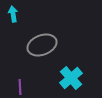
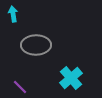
gray ellipse: moved 6 px left; rotated 20 degrees clockwise
purple line: rotated 42 degrees counterclockwise
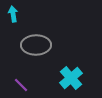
purple line: moved 1 px right, 2 px up
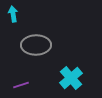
purple line: rotated 63 degrees counterclockwise
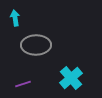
cyan arrow: moved 2 px right, 4 px down
purple line: moved 2 px right, 1 px up
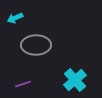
cyan arrow: rotated 105 degrees counterclockwise
cyan cross: moved 4 px right, 2 px down
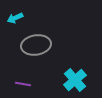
gray ellipse: rotated 8 degrees counterclockwise
purple line: rotated 28 degrees clockwise
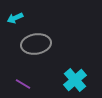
gray ellipse: moved 1 px up
purple line: rotated 21 degrees clockwise
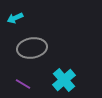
gray ellipse: moved 4 px left, 4 px down
cyan cross: moved 11 px left
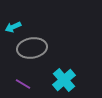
cyan arrow: moved 2 px left, 9 px down
